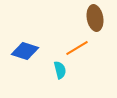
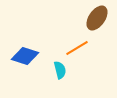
brown ellipse: moved 2 px right; rotated 45 degrees clockwise
blue diamond: moved 5 px down
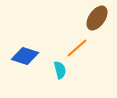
orange line: rotated 10 degrees counterclockwise
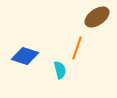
brown ellipse: moved 1 px up; rotated 20 degrees clockwise
orange line: rotated 30 degrees counterclockwise
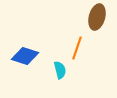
brown ellipse: rotated 40 degrees counterclockwise
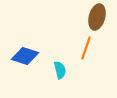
orange line: moved 9 px right
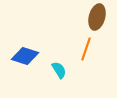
orange line: moved 1 px down
cyan semicircle: moved 1 px left; rotated 18 degrees counterclockwise
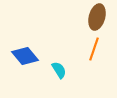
orange line: moved 8 px right
blue diamond: rotated 32 degrees clockwise
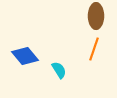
brown ellipse: moved 1 px left, 1 px up; rotated 15 degrees counterclockwise
